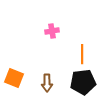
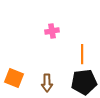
black pentagon: moved 1 px right
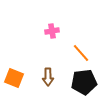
orange line: moved 1 px left, 1 px up; rotated 42 degrees counterclockwise
brown arrow: moved 1 px right, 6 px up
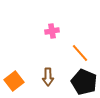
orange line: moved 1 px left
orange square: moved 3 px down; rotated 30 degrees clockwise
black pentagon: rotated 30 degrees clockwise
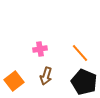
pink cross: moved 12 px left, 18 px down
brown arrow: moved 2 px left, 1 px up; rotated 18 degrees clockwise
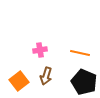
pink cross: moved 1 px down
orange line: rotated 36 degrees counterclockwise
orange square: moved 5 px right
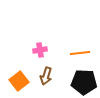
orange line: rotated 18 degrees counterclockwise
black pentagon: rotated 20 degrees counterclockwise
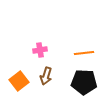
orange line: moved 4 px right
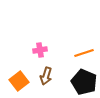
orange line: rotated 12 degrees counterclockwise
black pentagon: rotated 20 degrees clockwise
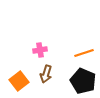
brown arrow: moved 2 px up
black pentagon: moved 1 px left, 1 px up
